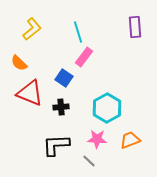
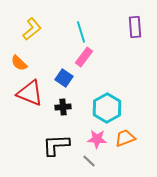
cyan line: moved 3 px right
black cross: moved 2 px right
orange trapezoid: moved 5 px left, 2 px up
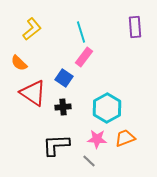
red triangle: moved 3 px right; rotated 12 degrees clockwise
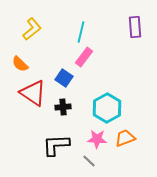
cyan line: rotated 30 degrees clockwise
orange semicircle: moved 1 px right, 1 px down
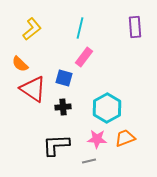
cyan line: moved 1 px left, 4 px up
blue square: rotated 18 degrees counterclockwise
red triangle: moved 4 px up
gray line: rotated 56 degrees counterclockwise
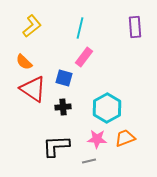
yellow L-shape: moved 3 px up
orange semicircle: moved 4 px right, 2 px up
black L-shape: moved 1 px down
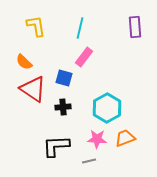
yellow L-shape: moved 4 px right; rotated 60 degrees counterclockwise
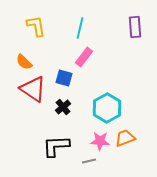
black cross: rotated 35 degrees counterclockwise
pink star: moved 3 px right, 2 px down
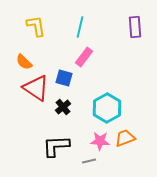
cyan line: moved 1 px up
red triangle: moved 3 px right, 1 px up
